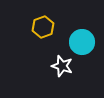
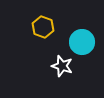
yellow hexagon: rotated 20 degrees counterclockwise
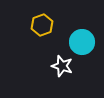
yellow hexagon: moved 1 px left, 2 px up; rotated 20 degrees clockwise
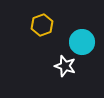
white star: moved 3 px right
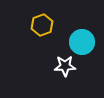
white star: rotated 20 degrees counterclockwise
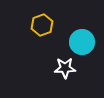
white star: moved 2 px down
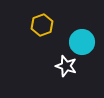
white star: moved 1 px right, 2 px up; rotated 20 degrees clockwise
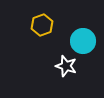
cyan circle: moved 1 px right, 1 px up
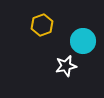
white star: rotated 30 degrees counterclockwise
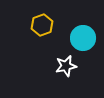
cyan circle: moved 3 px up
